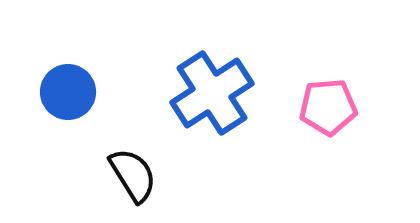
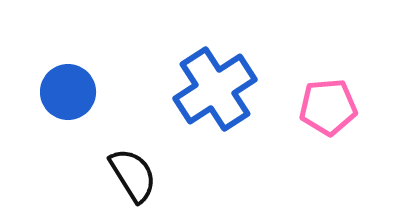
blue cross: moved 3 px right, 4 px up
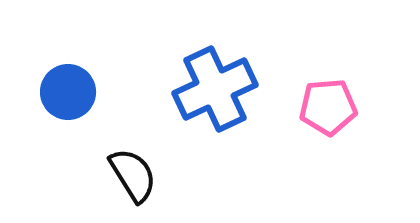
blue cross: rotated 8 degrees clockwise
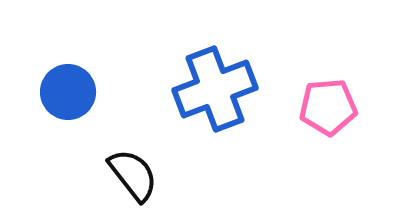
blue cross: rotated 4 degrees clockwise
black semicircle: rotated 6 degrees counterclockwise
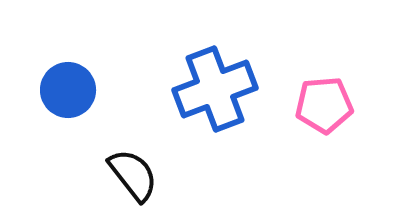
blue circle: moved 2 px up
pink pentagon: moved 4 px left, 2 px up
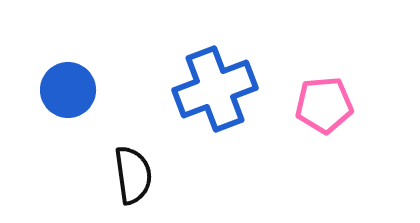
black semicircle: rotated 30 degrees clockwise
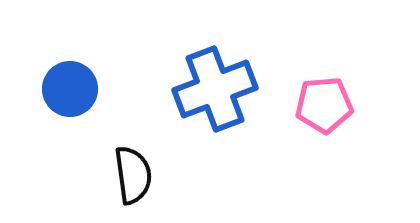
blue circle: moved 2 px right, 1 px up
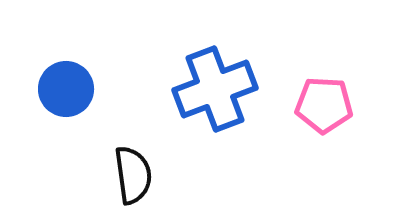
blue circle: moved 4 px left
pink pentagon: rotated 8 degrees clockwise
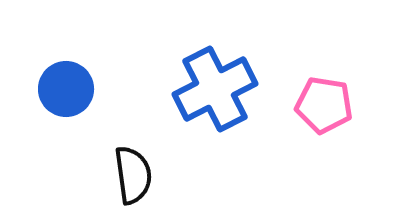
blue cross: rotated 6 degrees counterclockwise
pink pentagon: rotated 6 degrees clockwise
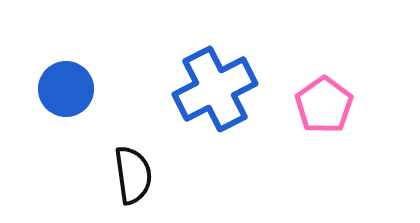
pink pentagon: rotated 28 degrees clockwise
